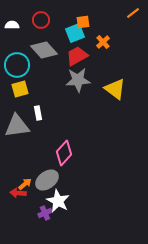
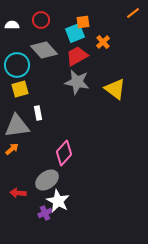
gray star: moved 1 px left, 2 px down; rotated 15 degrees clockwise
orange arrow: moved 13 px left, 35 px up
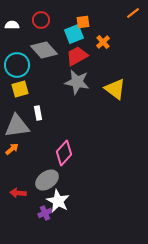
cyan square: moved 1 px left, 1 px down
